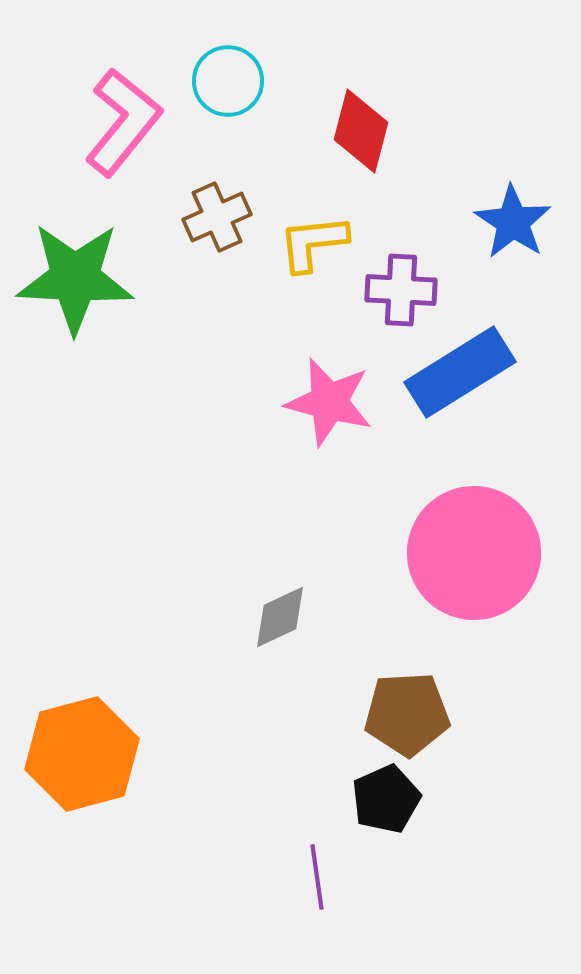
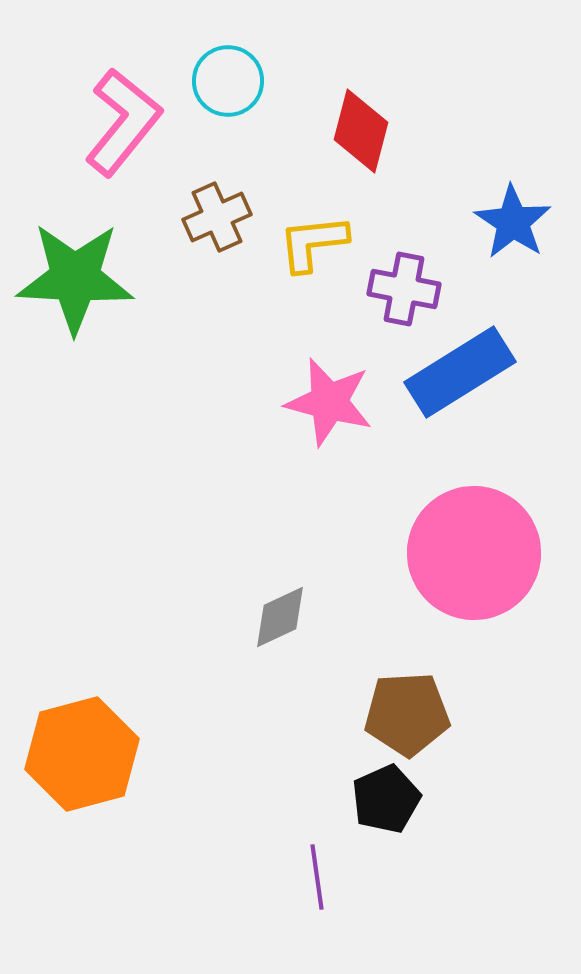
purple cross: moved 3 px right, 1 px up; rotated 8 degrees clockwise
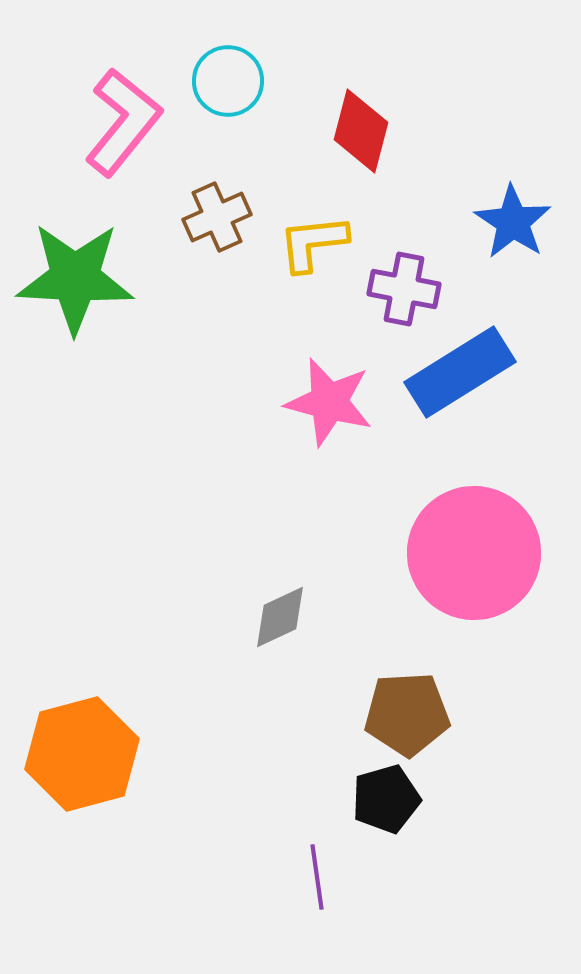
black pentagon: rotated 8 degrees clockwise
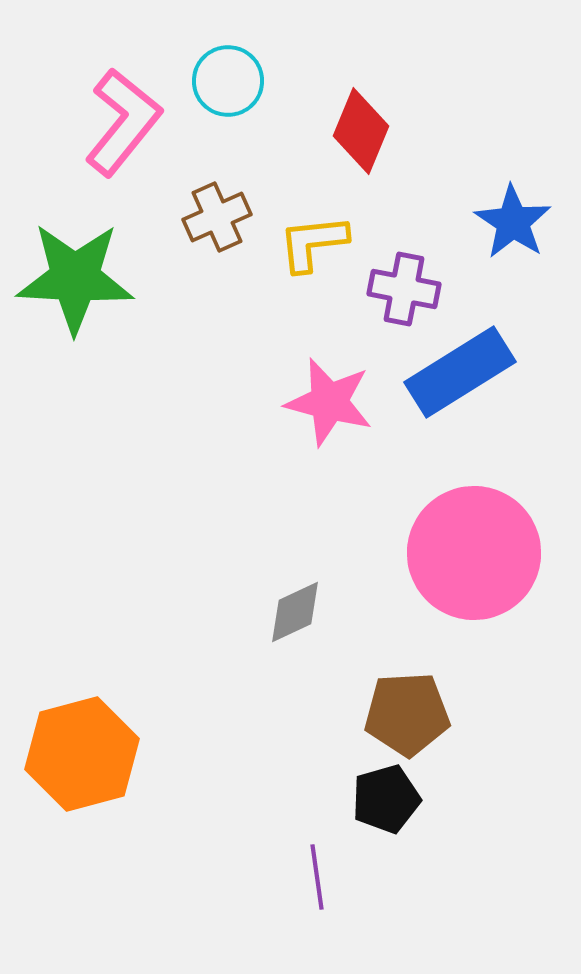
red diamond: rotated 8 degrees clockwise
gray diamond: moved 15 px right, 5 px up
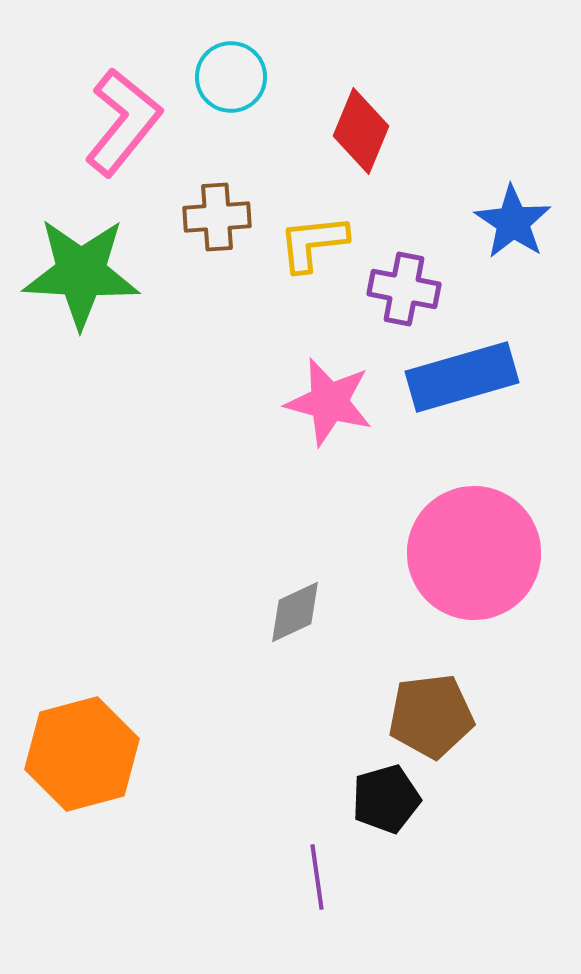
cyan circle: moved 3 px right, 4 px up
brown cross: rotated 20 degrees clockwise
green star: moved 6 px right, 5 px up
blue rectangle: moved 2 px right, 5 px down; rotated 16 degrees clockwise
brown pentagon: moved 24 px right, 2 px down; rotated 4 degrees counterclockwise
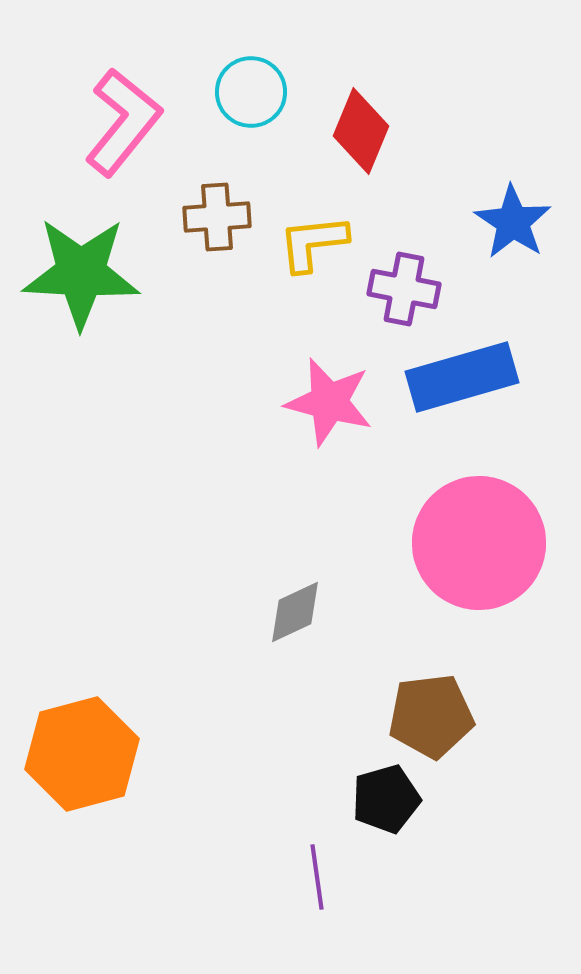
cyan circle: moved 20 px right, 15 px down
pink circle: moved 5 px right, 10 px up
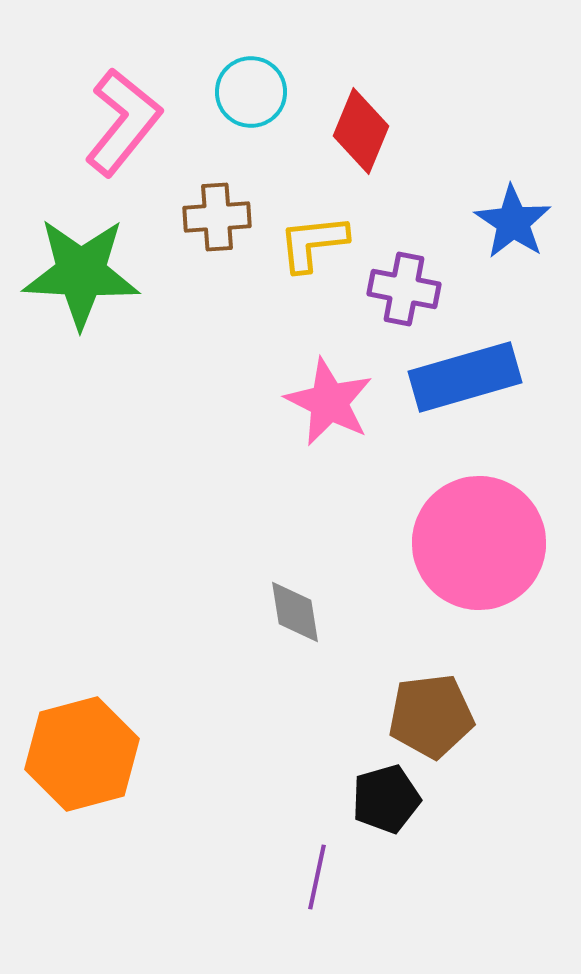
blue rectangle: moved 3 px right
pink star: rotated 12 degrees clockwise
gray diamond: rotated 74 degrees counterclockwise
purple line: rotated 20 degrees clockwise
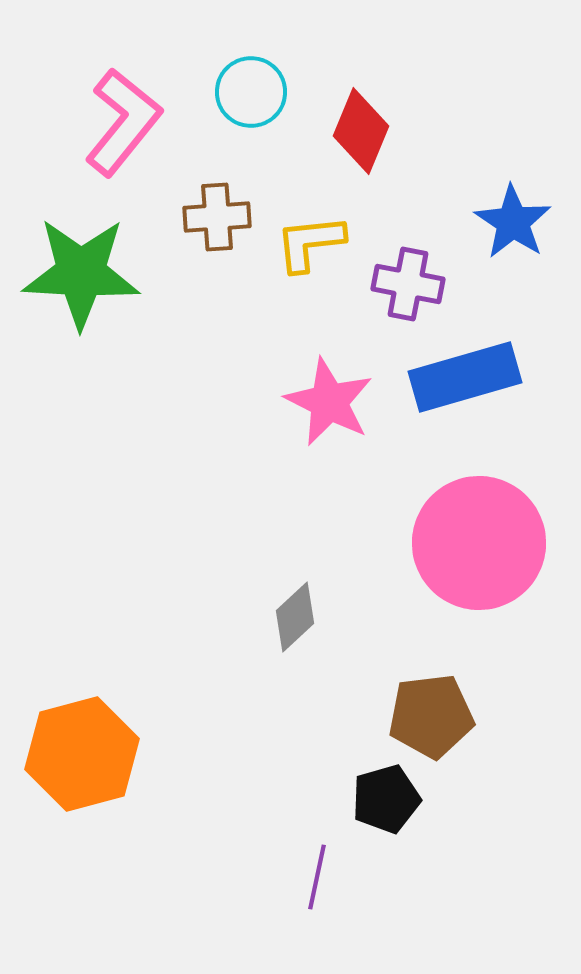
yellow L-shape: moved 3 px left
purple cross: moved 4 px right, 5 px up
gray diamond: moved 5 px down; rotated 56 degrees clockwise
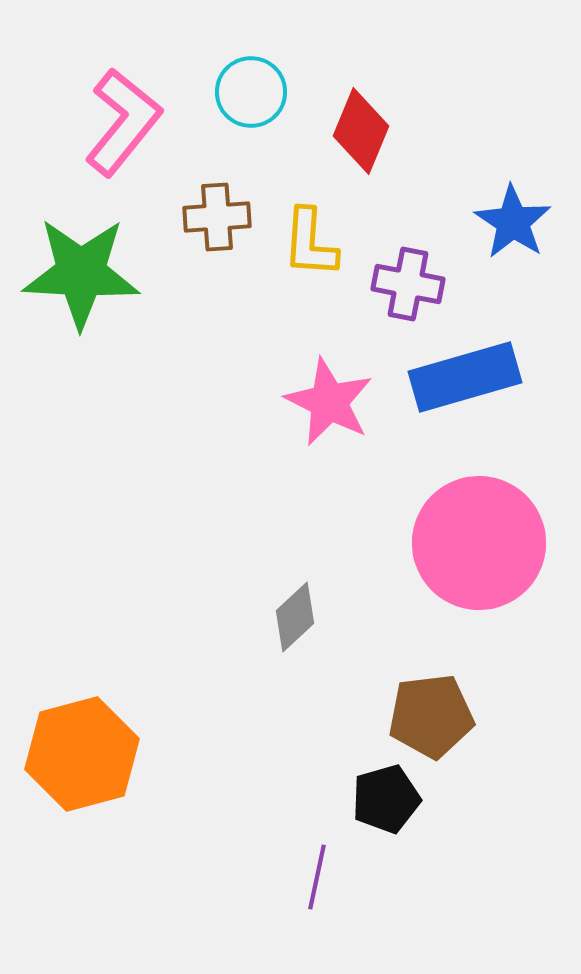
yellow L-shape: rotated 80 degrees counterclockwise
